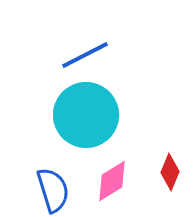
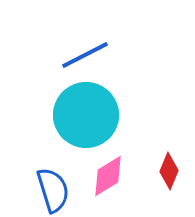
red diamond: moved 1 px left, 1 px up
pink diamond: moved 4 px left, 5 px up
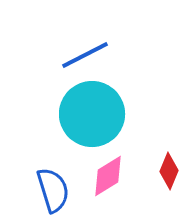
cyan circle: moved 6 px right, 1 px up
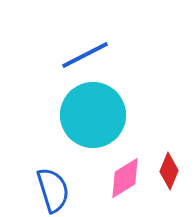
cyan circle: moved 1 px right, 1 px down
pink diamond: moved 17 px right, 2 px down
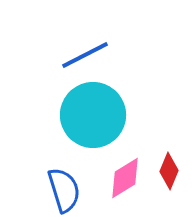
blue semicircle: moved 11 px right
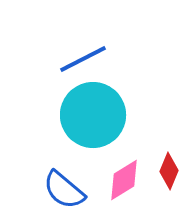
blue line: moved 2 px left, 4 px down
pink diamond: moved 1 px left, 2 px down
blue semicircle: rotated 147 degrees clockwise
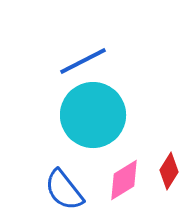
blue line: moved 2 px down
red diamond: rotated 9 degrees clockwise
blue semicircle: rotated 12 degrees clockwise
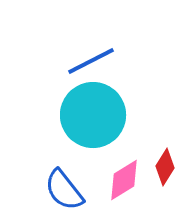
blue line: moved 8 px right
red diamond: moved 4 px left, 4 px up
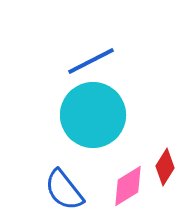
pink diamond: moved 4 px right, 6 px down
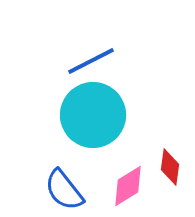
red diamond: moved 5 px right; rotated 24 degrees counterclockwise
